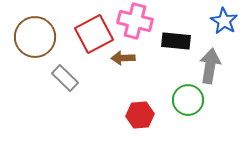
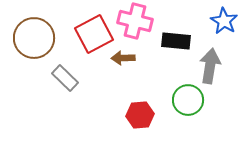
brown circle: moved 1 px left, 1 px down
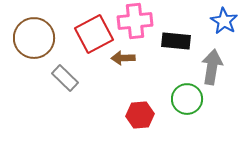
pink cross: rotated 20 degrees counterclockwise
gray arrow: moved 2 px right, 1 px down
green circle: moved 1 px left, 1 px up
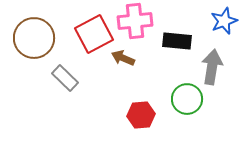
blue star: rotated 20 degrees clockwise
black rectangle: moved 1 px right
brown arrow: rotated 25 degrees clockwise
red hexagon: moved 1 px right
